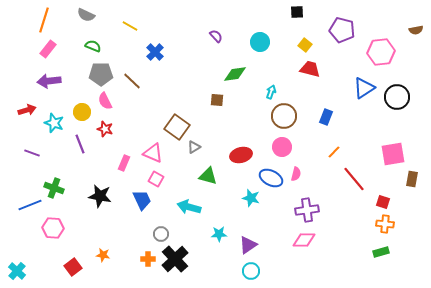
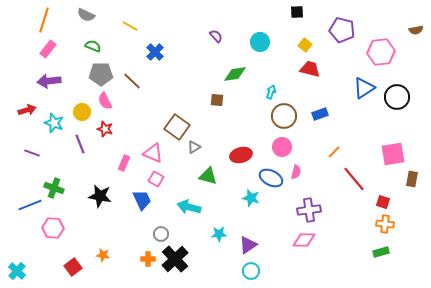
blue rectangle at (326, 117): moved 6 px left, 3 px up; rotated 49 degrees clockwise
pink semicircle at (296, 174): moved 2 px up
purple cross at (307, 210): moved 2 px right
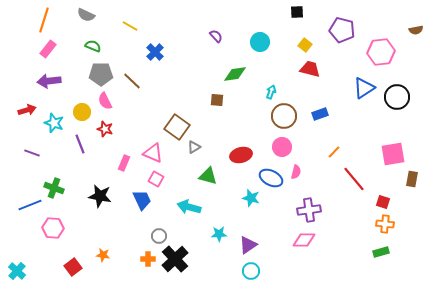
gray circle at (161, 234): moved 2 px left, 2 px down
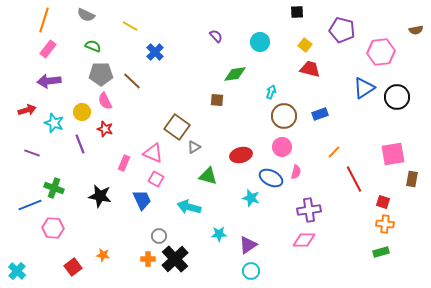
red line at (354, 179): rotated 12 degrees clockwise
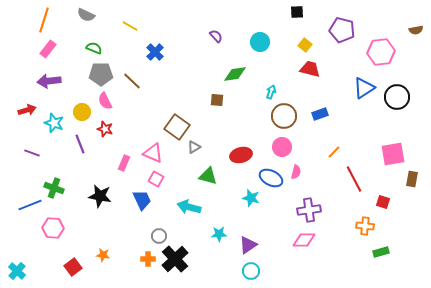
green semicircle at (93, 46): moved 1 px right, 2 px down
orange cross at (385, 224): moved 20 px left, 2 px down
